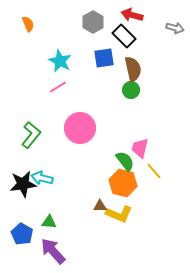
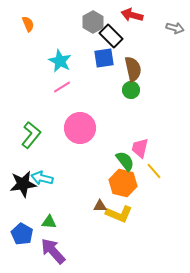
black rectangle: moved 13 px left
pink line: moved 4 px right
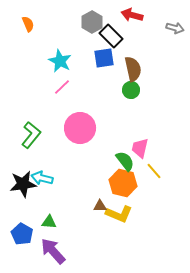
gray hexagon: moved 1 px left
pink line: rotated 12 degrees counterclockwise
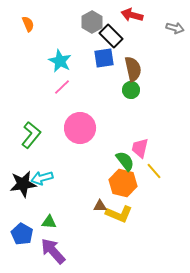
cyan arrow: rotated 30 degrees counterclockwise
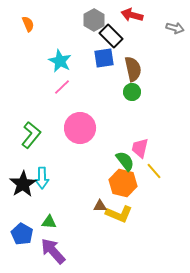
gray hexagon: moved 2 px right, 2 px up
green circle: moved 1 px right, 2 px down
cyan arrow: rotated 75 degrees counterclockwise
black star: rotated 24 degrees counterclockwise
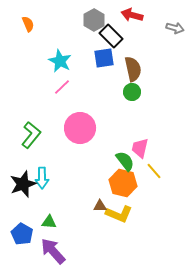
black star: rotated 12 degrees clockwise
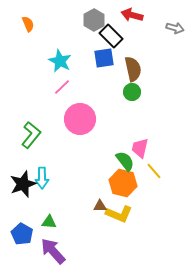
pink circle: moved 9 px up
